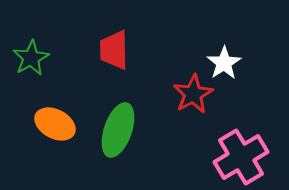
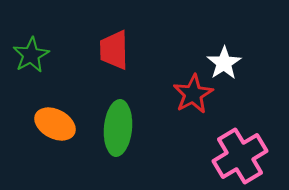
green star: moved 3 px up
green ellipse: moved 2 px up; rotated 14 degrees counterclockwise
pink cross: moved 1 px left, 1 px up
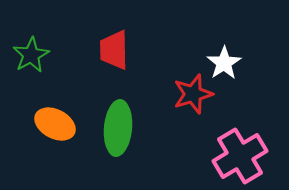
red star: rotated 12 degrees clockwise
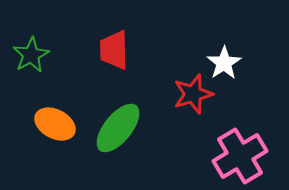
green ellipse: rotated 34 degrees clockwise
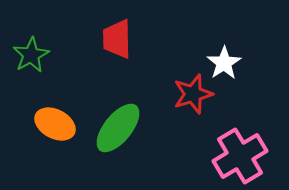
red trapezoid: moved 3 px right, 11 px up
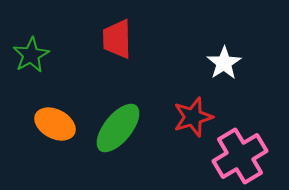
red star: moved 23 px down
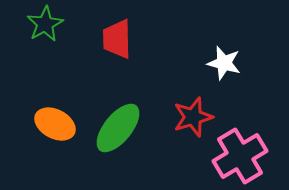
green star: moved 14 px right, 31 px up
white star: rotated 24 degrees counterclockwise
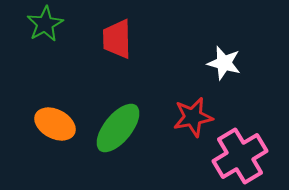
red star: rotated 6 degrees clockwise
